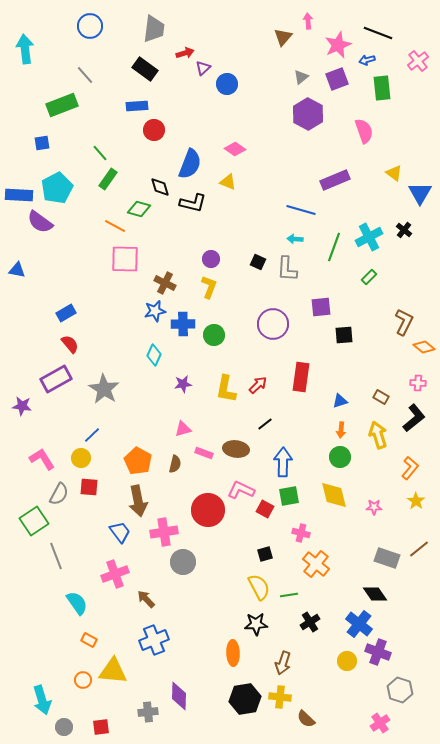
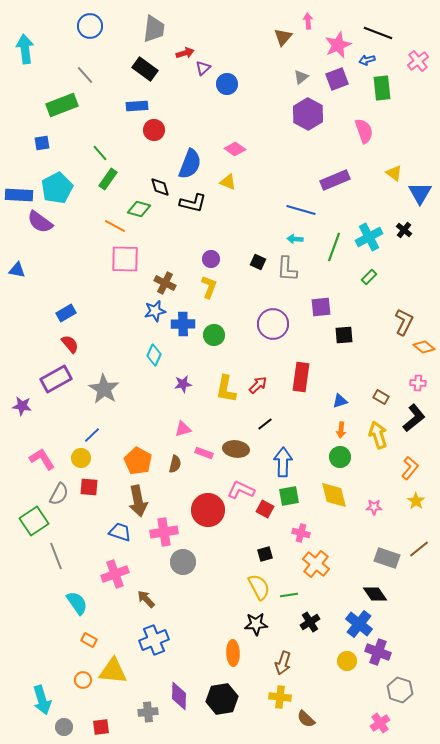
blue trapezoid at (120, 532): rotated 35 degrees counterclockwise
black hexagon at (245, 699): moved 23 px left
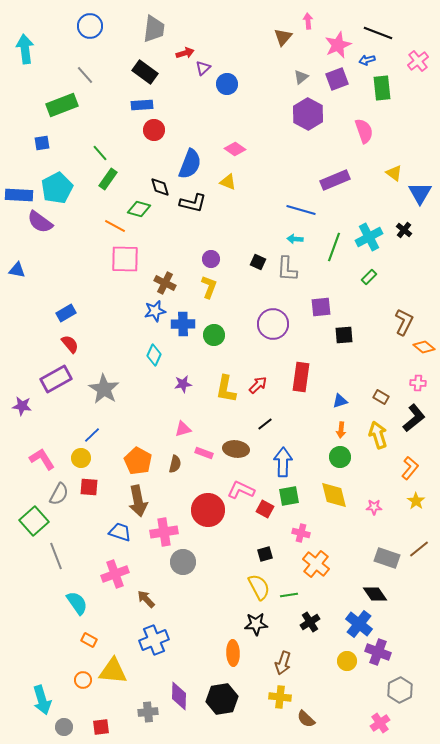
black rectangle at (145, 69): moved 3 px down
blue rectangle at (137, 106): moved 5 px right, 1 px up
green square at (34, 521): rotated 8 degrees counterclockwise
gray hexagon at (400, 690): rotated 15 degrees clockwise
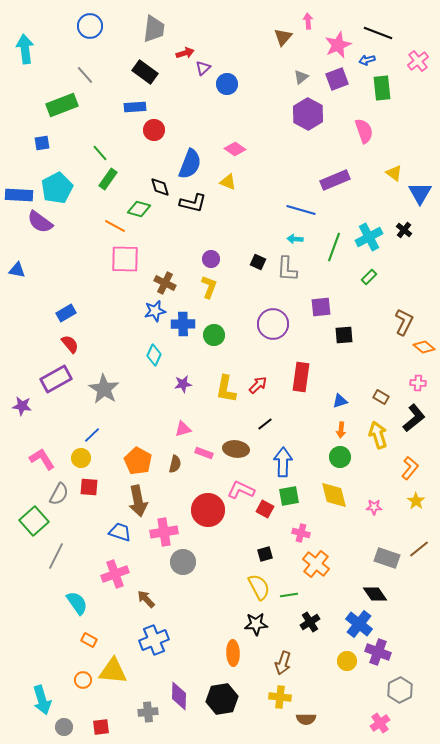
blue rectangle at (142, 105): moved 7 px left, 2 px down
gray line at (56, 556): rotated 48 degrees clockwise
brown semicircle at (306, 719): rotated 42 degrees counterclockwise
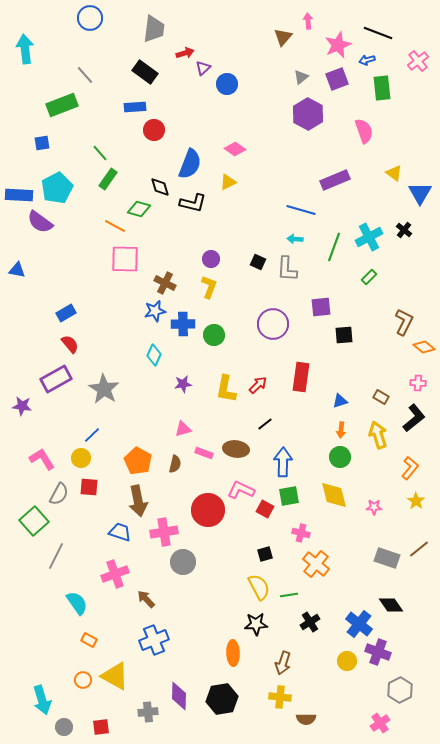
blue circle at (90, 26): moved 8 px up
yellow triangle at (228, 182): rotated 48 degrees counterclockwise
black diamond at (375, 594): moved 16 px right, 11 px down
yellow triangle at (113, 671): moved 2 px right, 5 px down; rotated 24 degrees clockwise
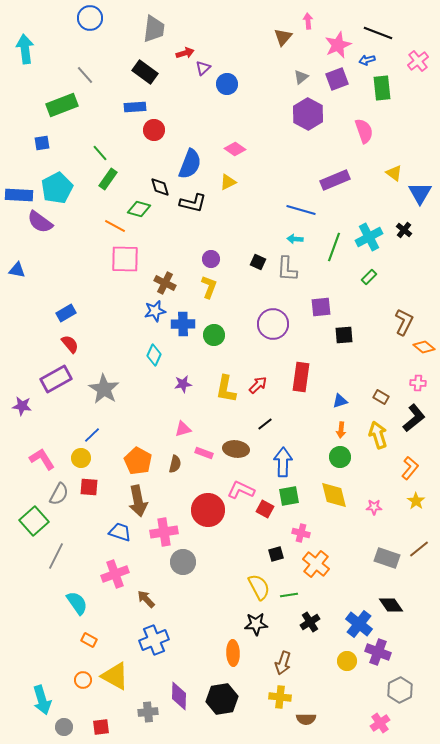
black square at (265, 554): moved 11 px right
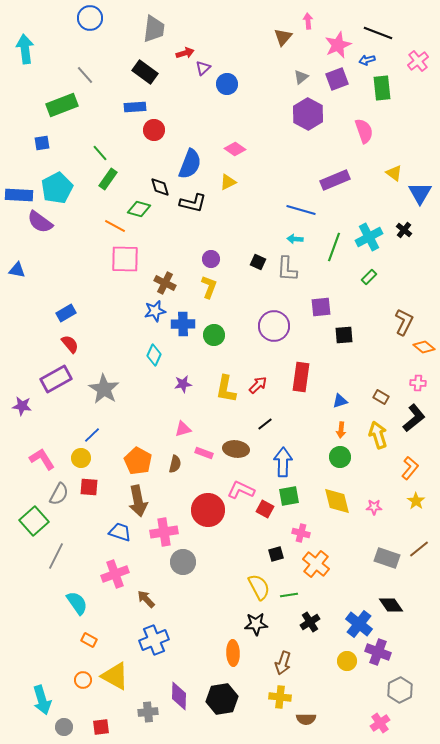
purple circle at (273, 324): moved 1 px right, 2 px down
yellow diamond at (334, 495): moved 3 px right, 6 px down
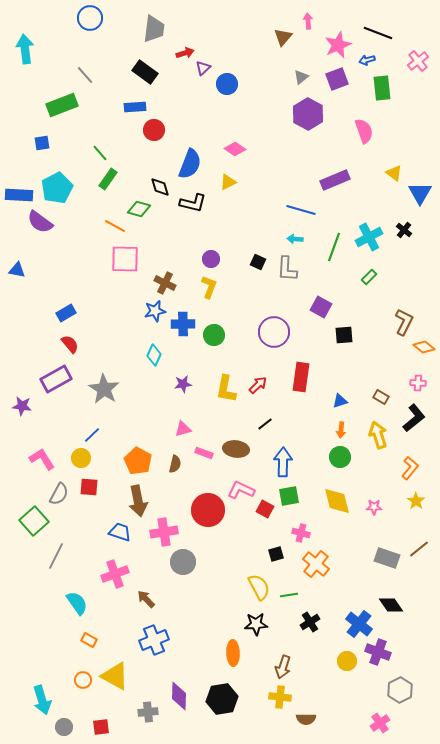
purple square at (321, 307): rotated 35 degrees clockwise
purple circle at (274, 326): moved 6 px down
brown arrow at (283, 663): moved 4 px down
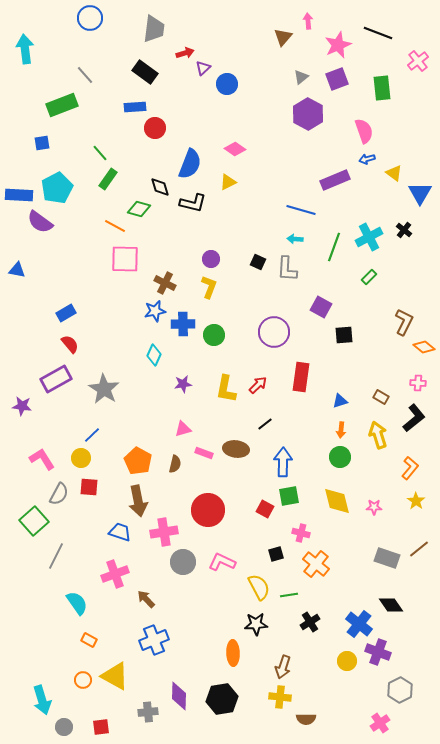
blue arrow at (367, 60): moved 99 px down
red circle at (154, 130): moved 1 px right, 2 px up
pink L-shape at (241, 490): moved 19 px left, 72 px down
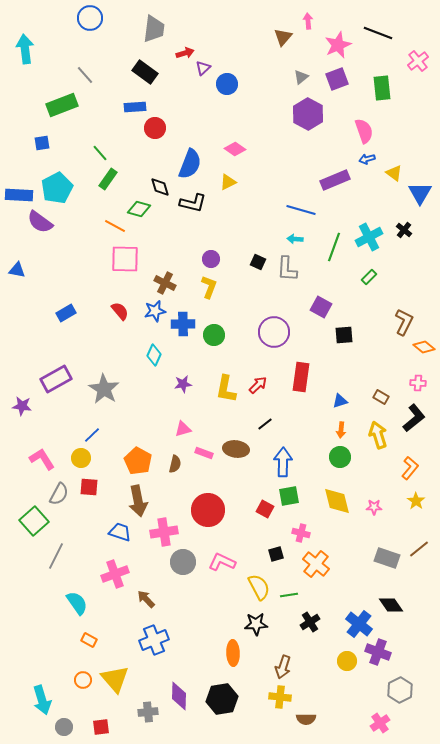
red semicircle at (70, 344): moved 50 px right, 33 px up
yellow triangle at (115, 676): moved 3 px down; rotated 20 degrees clockwise
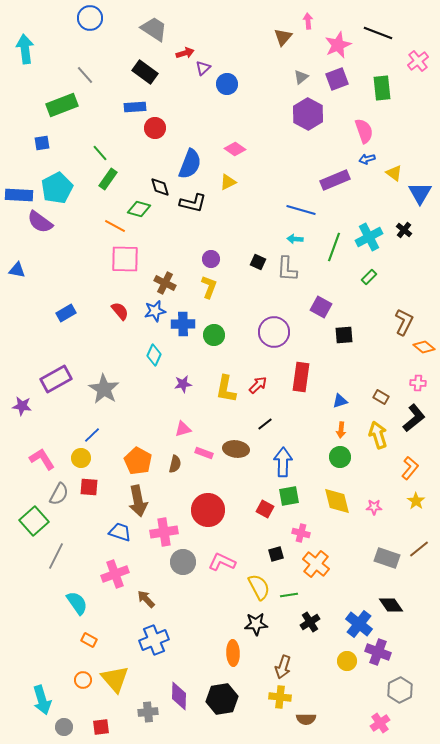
gray trapezoid at (154, 29): rotated 64 degrees counterclockwise
